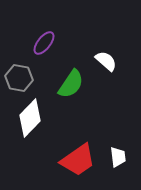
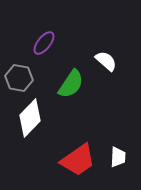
white trapezoid: rotated 10 degrees clockwise
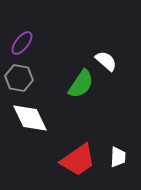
purple ellipse: moved 22 px left
green semicircle: moved 10 px right
white diamond: rotated 69 degrees counterclockwise
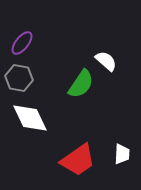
white trapezoid: moved 4 px right, 3 px up
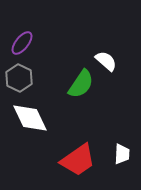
gray hexagon: rotated 16 degrees clockwise
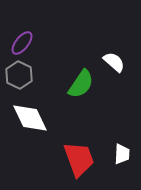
white semicircle: moved 8 px right, 1 px down
gray hexagon: moved 3 px up
red trapezoid: moved 1 px right, 1 px up; rotated 75 degrees counterclockwise
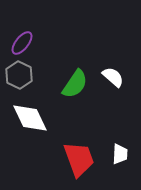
white semicircle: moved 1 px left, 15 px down
green semicircle: moved 6 px left
white trapezoid: moved 2 px left
